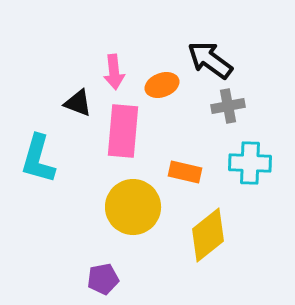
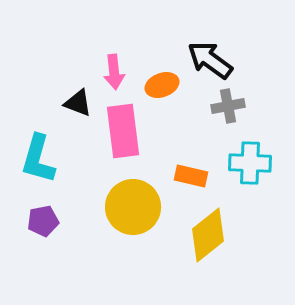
pink rectangle: rotated 12 degrees counterclockwise
orange rectangle: moved 6 px right, 4 px down
purple pentagon: moved 60 px left, 58 px up
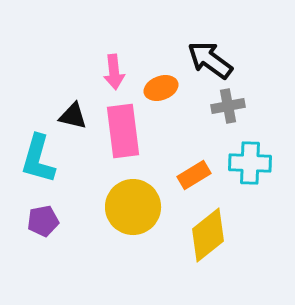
orange ellipse: moved 1 px left, 3 px down
black triangle: moved 5 px left, 13 px down; rotated 8 degrees counterclockwise
orange rectangle: moved 3 px right, 1 px up; rotated 44 degrees counterclockwise
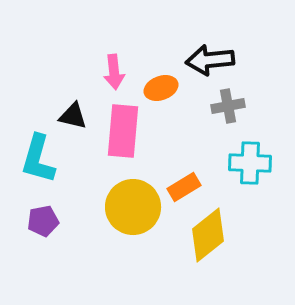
black arrow: rotated 42 degrees counterclockwise
pink rectangle: rotated 12 degrees clockwise
orange rectangle: moved 10 px left, 12 px down
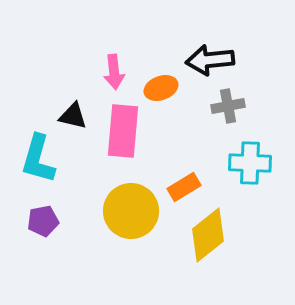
yellow circle: moved 2 px left, 4 px down
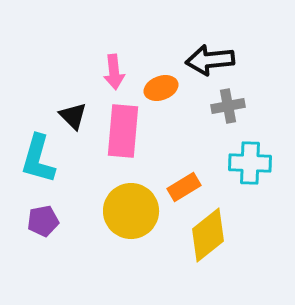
black triangle: rotated 32 degrees clockwise
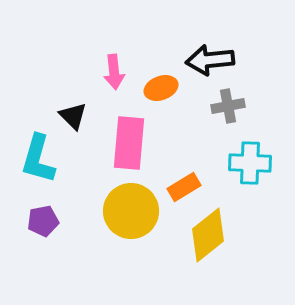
pink rectangle: moved 6 px right, 12 px down
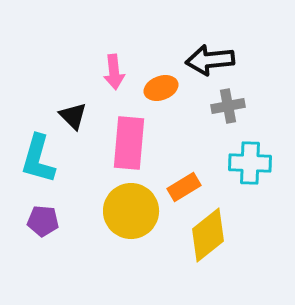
purple pentagon: rotated 16 degrees clockwise
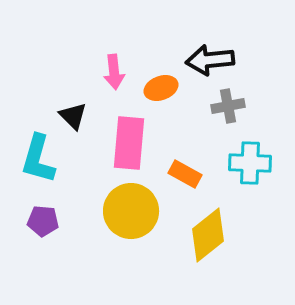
orange rectangle: moved 1 px right, 13 px up; rotated 60 degrees clockwise
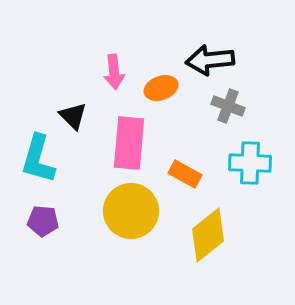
gray cross: rotated 32 degrees clockwise
